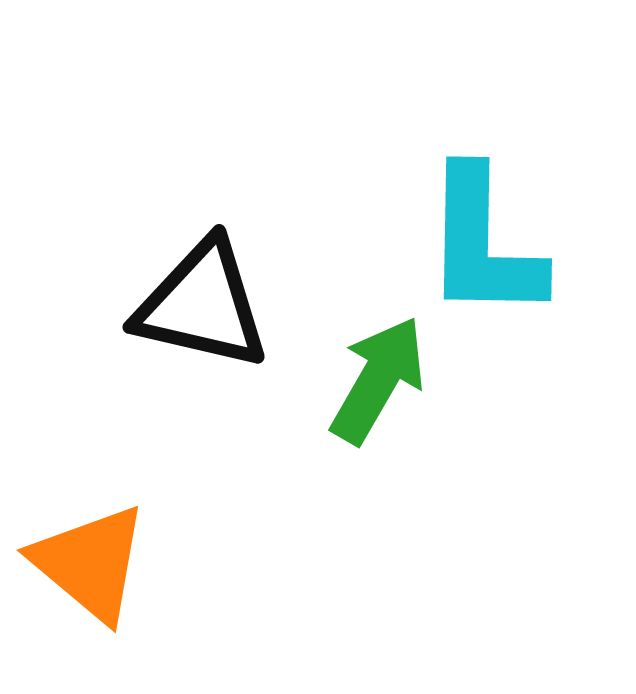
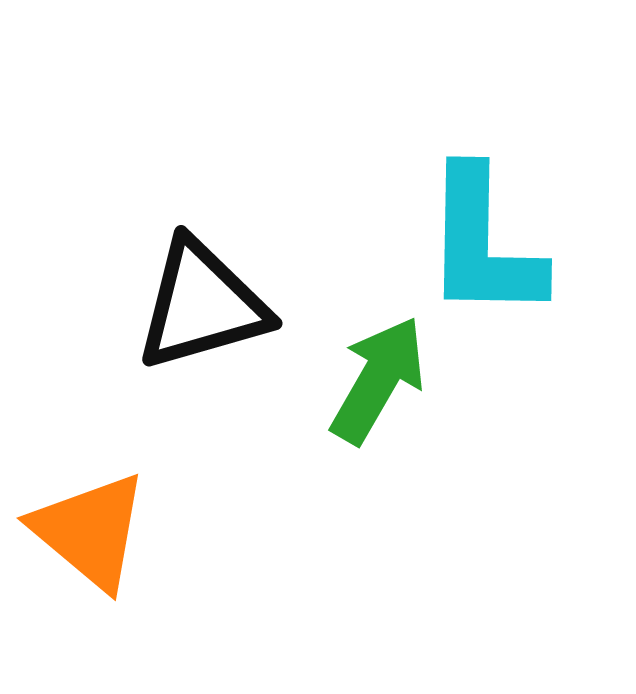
black triangle: rotated 29 degrees counterclockwise
orange triangle: moved 32 px up
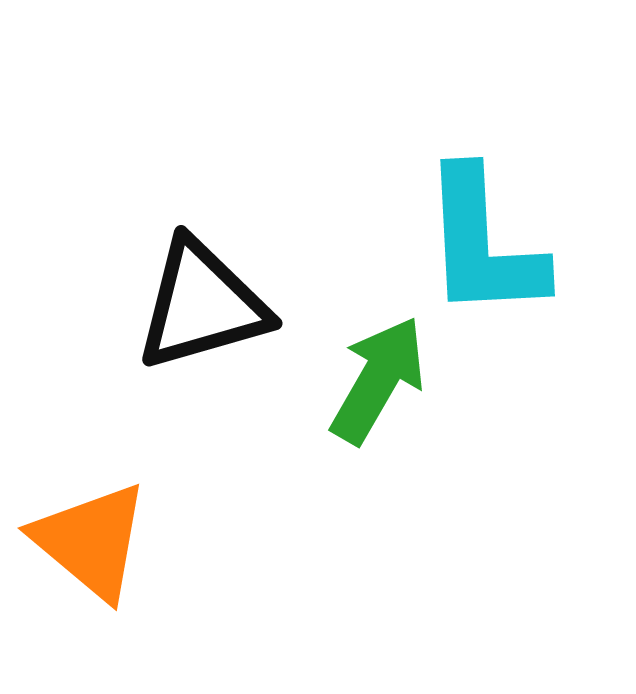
cyan L-shape: rotated 4 degrees counterclockwise
orange triangle: moved 1 px right, 10 px down
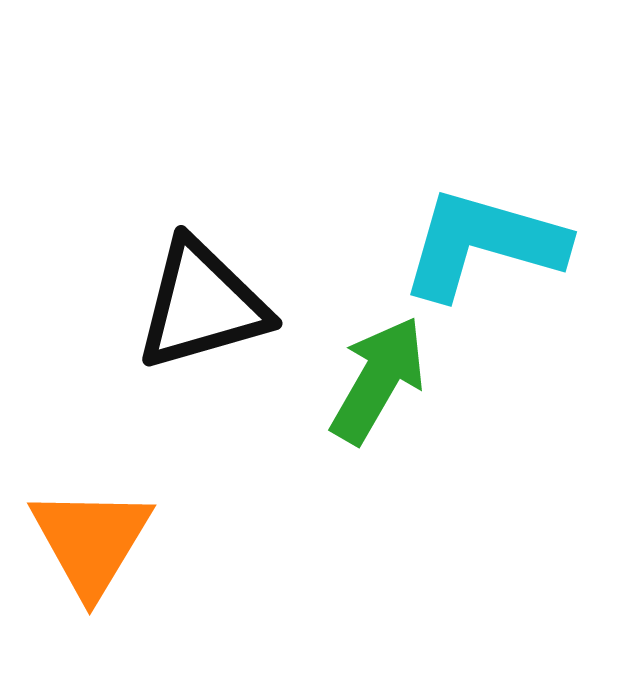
cyan L-shape: rotated 109 degrees clockwise
orange triangle: rotated 21 degrees clockwise
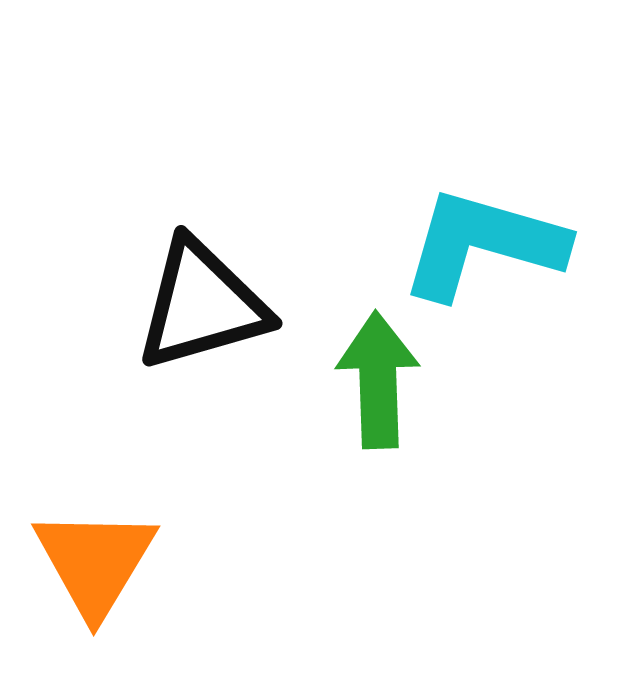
green arrow: rotated 32 degrees counterclockwise
orange triangle: moved 4 px right, 21 px down
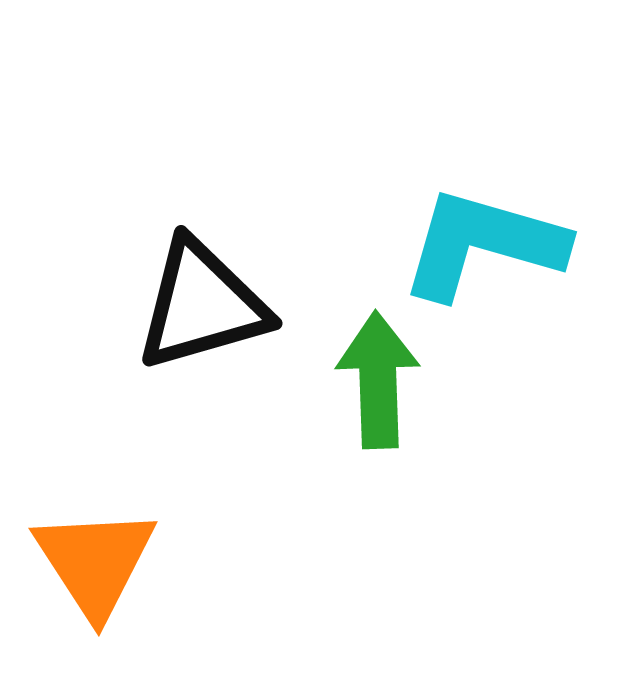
orange triangle: rotated 4 degrees counterclockwise
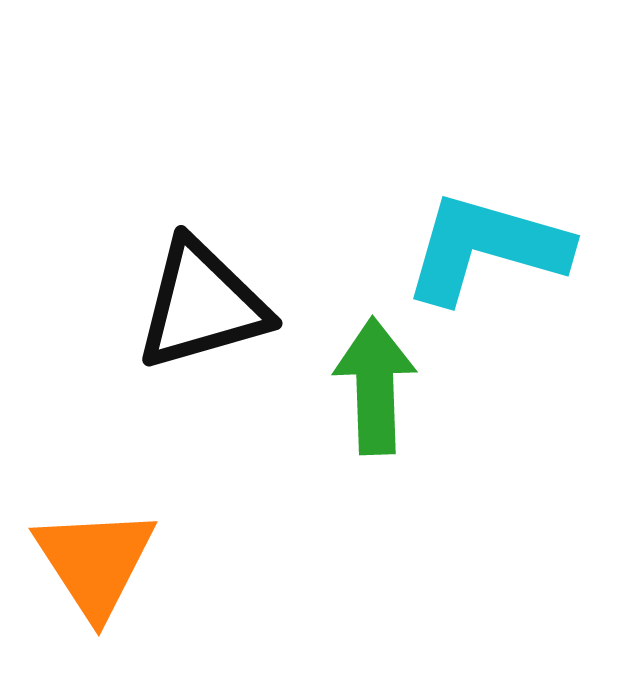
cyan L-shape: moved 3 px right, 4 px down
green arrow: moved 3 px left, 6 px down
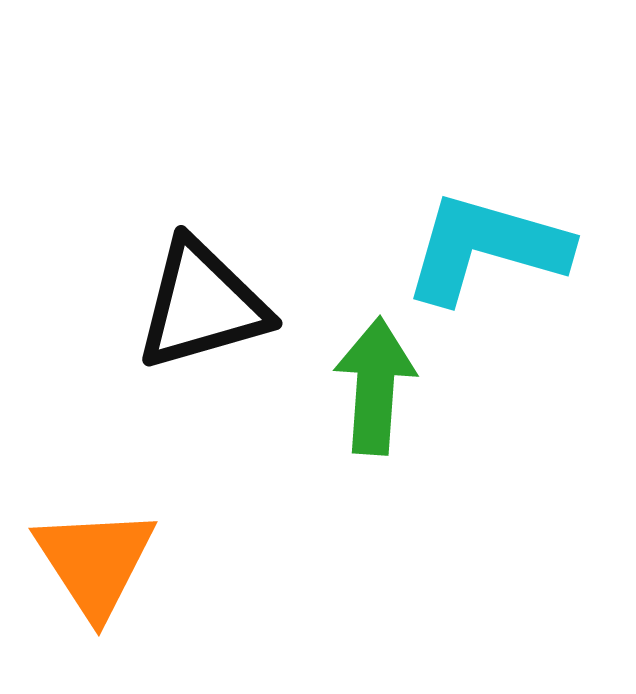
green arrow: rotated 6 degrees clockwise
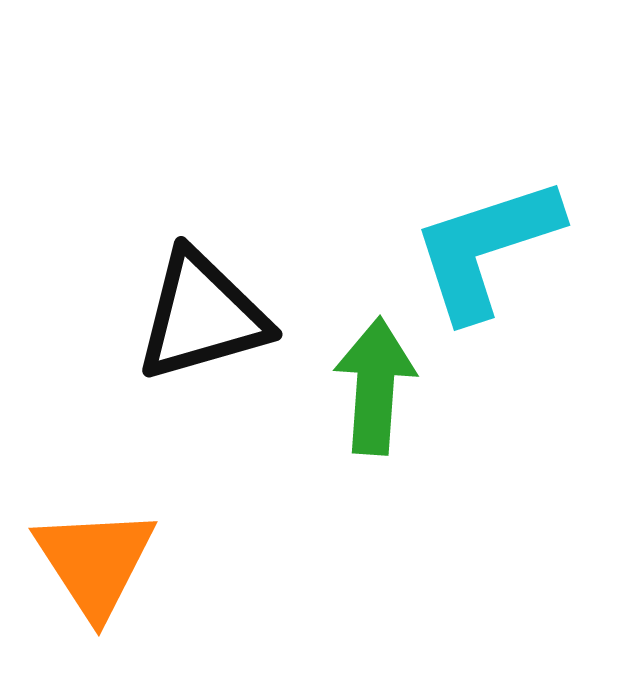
cyan L-shape: rotated 34 degrees counterclockwise
black triangle: moved 11 px down
